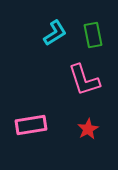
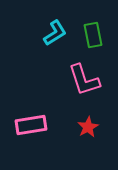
red star: moved 2 px up
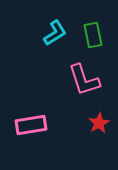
red star: moved 11 px right, 4 px up
